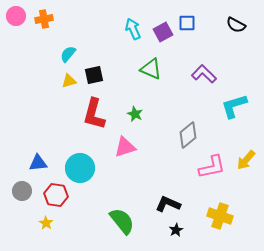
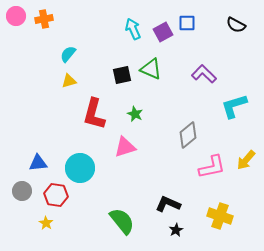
black square: moved 28 px right
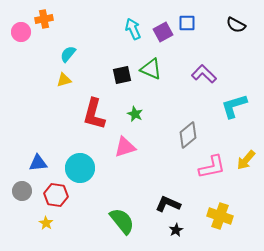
pink circle: moved 5 px right, 16 px down
yellow triangle: moved 5 px left, 1 px up
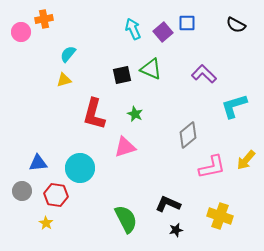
purple square: rotated 12 degrees counterclockwise
green semicircle: moved 4 px right, 2 px up; rotated 12 degrees clockwise
black star: rotated 16 degrees clockwise
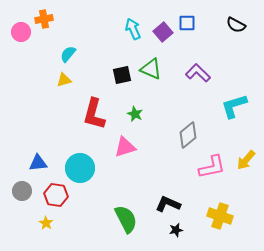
purple L-shape: moved 6 px left, 1 px up
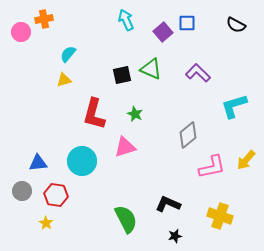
cyan arrow: moved 7 px left, 9 px up
cyan circle: moved 2 px right, 7 px up
black star: moved 1 px left, 6 px down
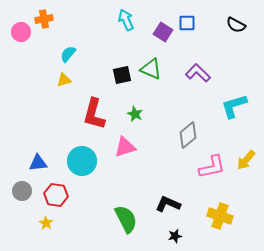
purple square: rotated 18 degrees counterclockwise
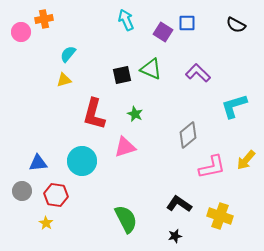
black L-shape: moved 11 px right; rotated 10 degrees clockwise
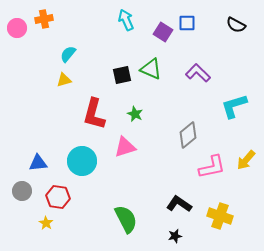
pink circle: moved 4 px left, 4 px up
red hexagon: moved 2 px right, 2 px down
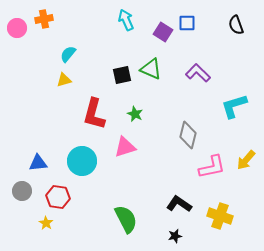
black semicircle: rotated 42 degrees clockwise
gray diamond: rotated 36 degrees counterclockwise
